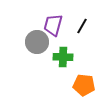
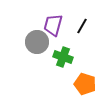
green cross: rotated 18 degrees clockwise
orange pentagon: moved 1 px right, 1 px up; rotated 10 degrees clockwise
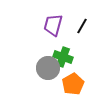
gray circle: moved 11 px right, 26 px down
orange pentagon: moved 12 px left; rotated 25 degrees clockwise
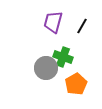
purple trapezoid: moved 3 px up
gray circle: moved 2 px left
orange pentagon: moved 3 px right
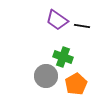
purple trapezoid: moved 4 px right, 2 px up; rotated 70 degrees counterclockwise
black line: rotated 70 degrees clockwise
gray circle: moved 8 px down
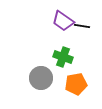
purple trapezoid: moved 6 px right, 1 px down
gray circle: moved 5 px left, 2 px down
orange pentagon: rotated 20 degrees clockwise
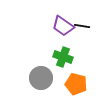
purple trapezoid: moved 5 px down
orange pentagon: rotated 25 degrees clockwise
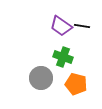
purple trapezoid: moved 2 px left
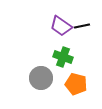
black line: rotated 21 degrees counterclockwise
